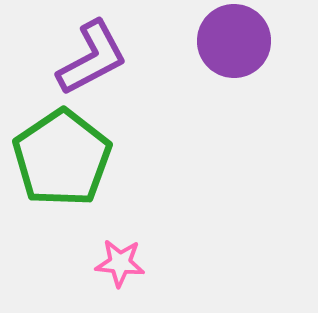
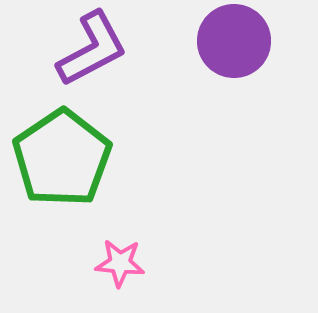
purple L-shape: moved 9 px up
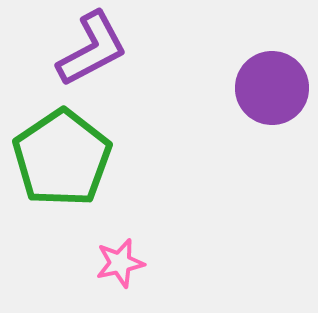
purple circle: moved 38 px right, 47 px down
pink star: rotated 18 degrees counterclockwise
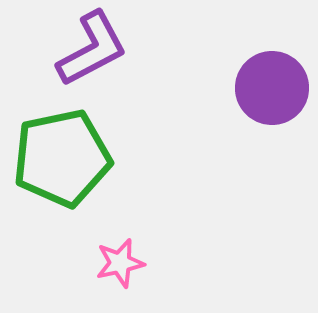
green pentagon: rotated 22 degrees clockwise
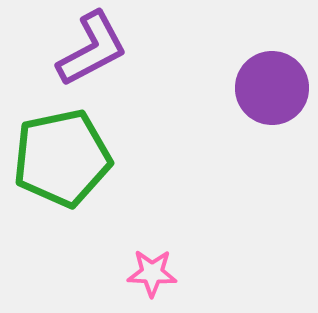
pink star: moved 32 px right, 10 px down; rotated 15 degrees clockwise
